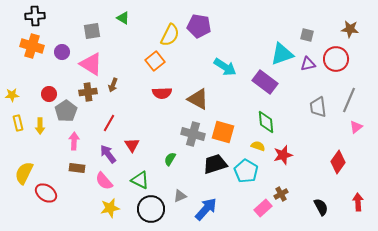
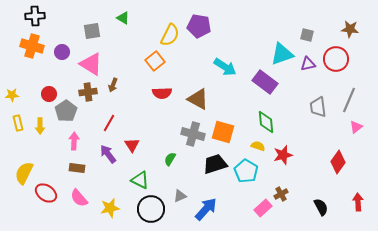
pink semicircle at (104, 181): moved 25 px left, 17 px down
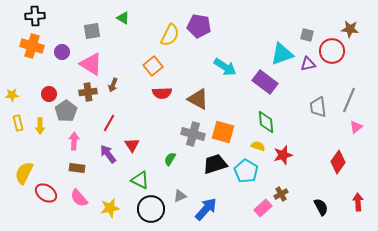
red circle at (336, 59): moved 4 px left, 8 px up
orange square at (155, 61): moved 2 px left, 5 px down
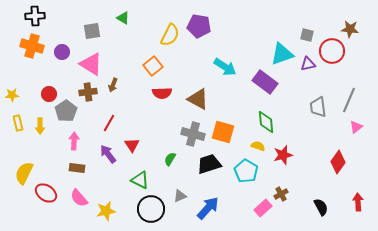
black trapezoid at (215, 164): moved 6 px left
yellow star at (110, 208): moved 4 px left, 3 px down
blue arrow at (206, 209): moved 2 px right, 1 px up
